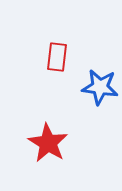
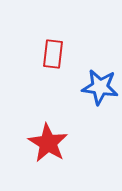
red rectangle: moved 4 px left, 3 px up
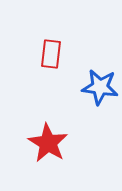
red rectangle: moved 2 px left
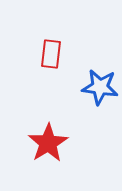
red star: rotated 9 degrees clockwise
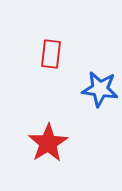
blue star: moved 2 px down
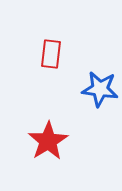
red star: moved 2 px up
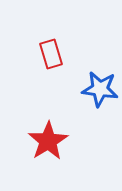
red rectangle: rotated 24 degrees counterclockwise
